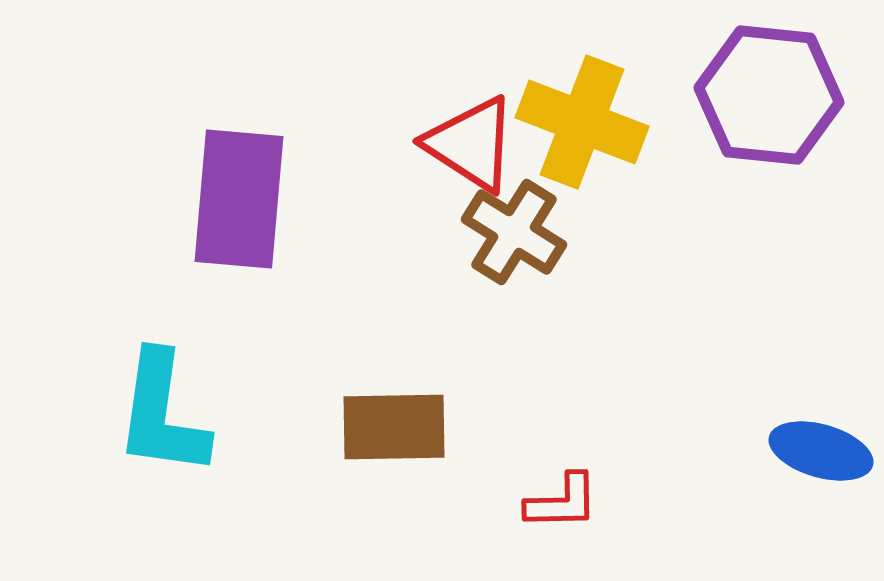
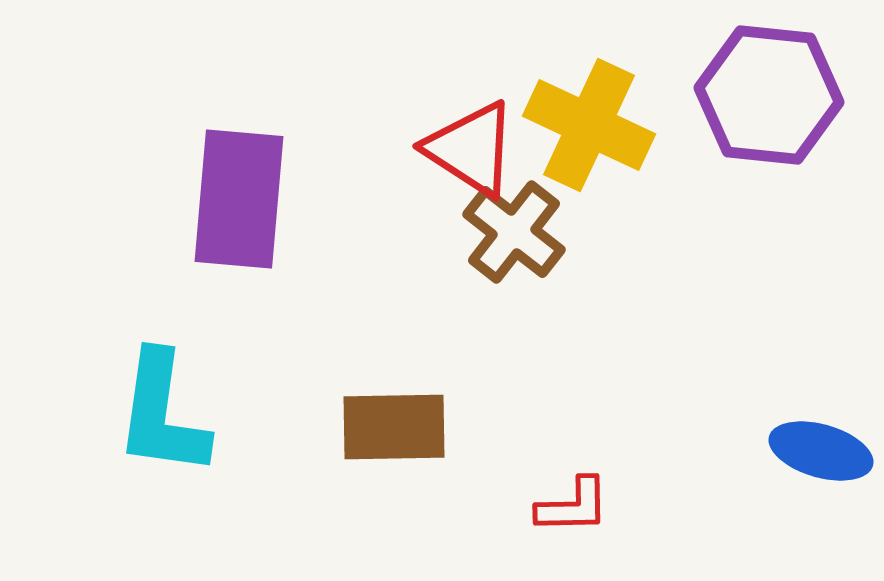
yellow cross: moved 7 px right, 3 px down; rotated 4 degrees clockwise
red triangle: moved 5 px down
brown cross: rotated 6 degrees clockwise
red L-shape: moved 11 px right, 4 px down
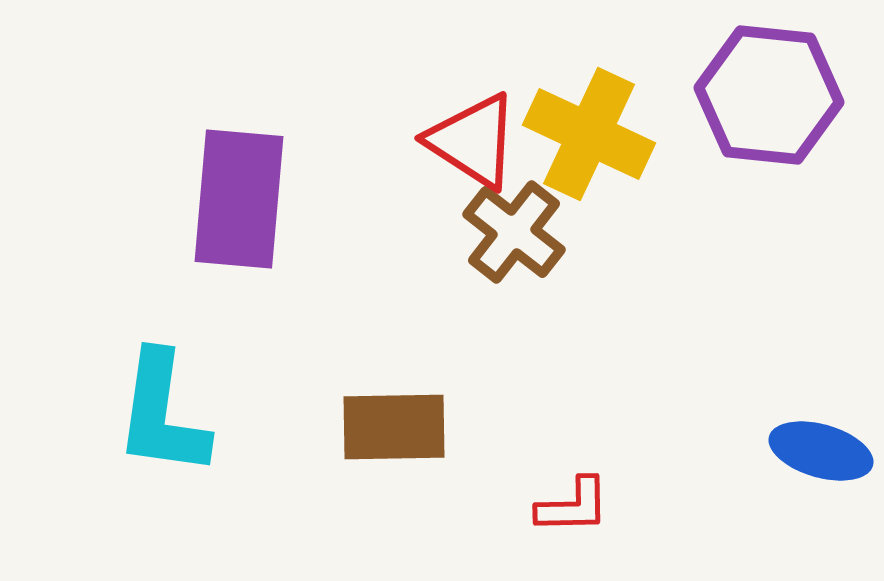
yellow cross: moved 9 px down
red triangle: moved 2 px right, 8 px up
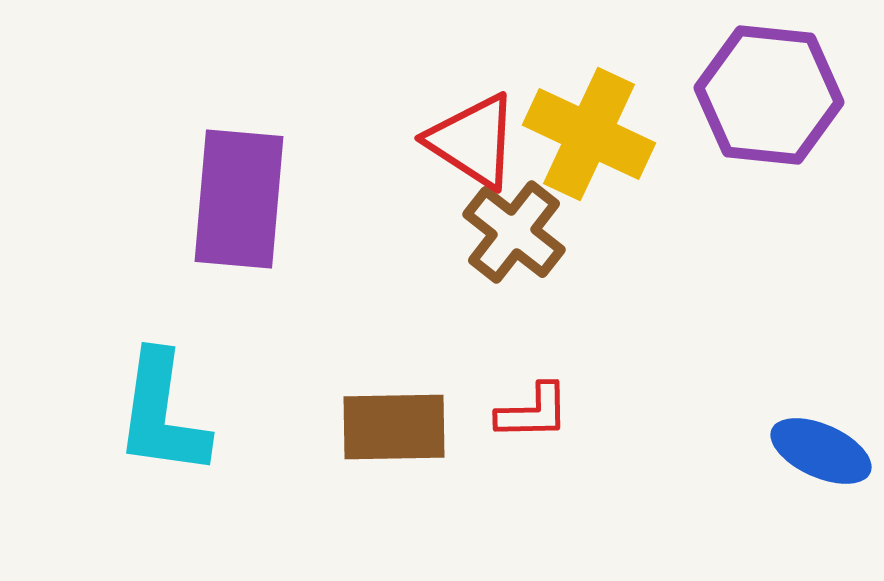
blue ellipse: rotated 8 degrees clockwise
red L-shape: moved 40 px left, 94 px up
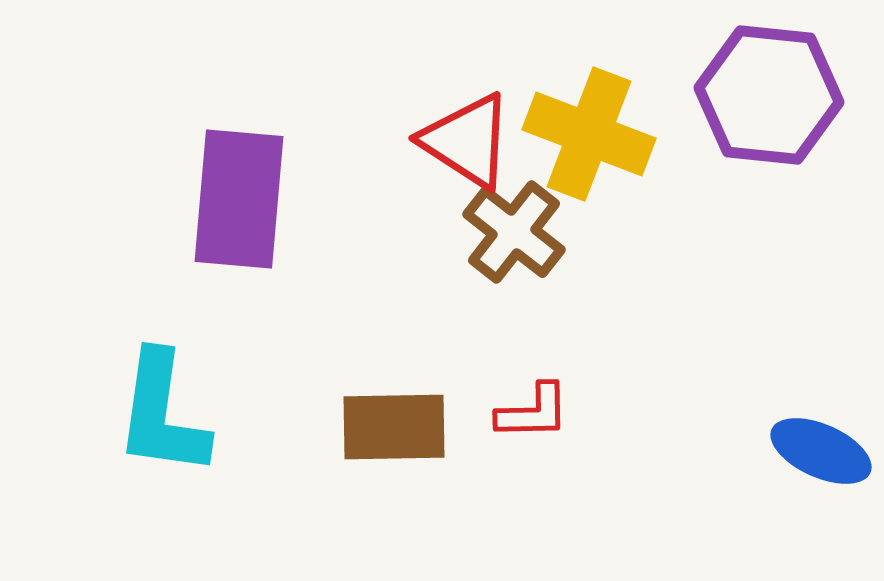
yellow cross: rotated 4 degrees counterclockwise
red triangle: moved 6 px left
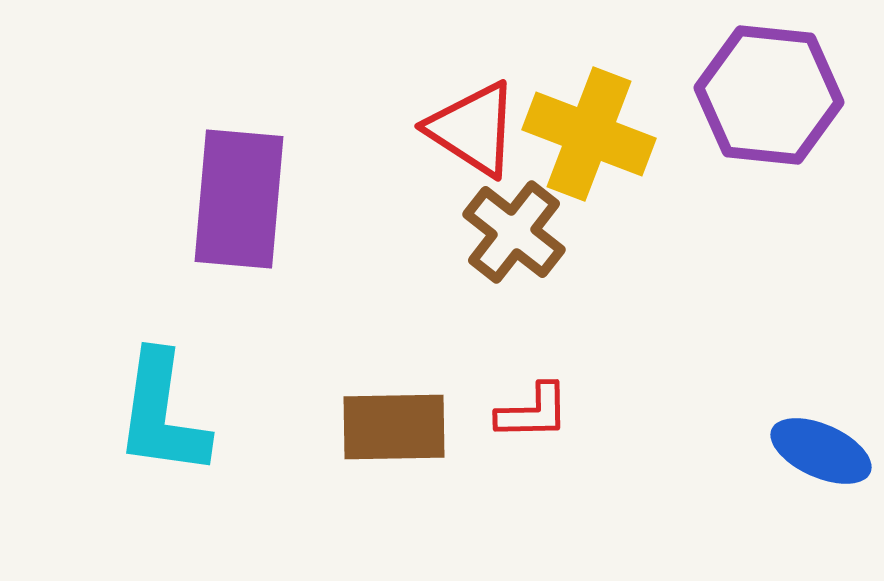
red triangle: moved 6 px right, 12 px up
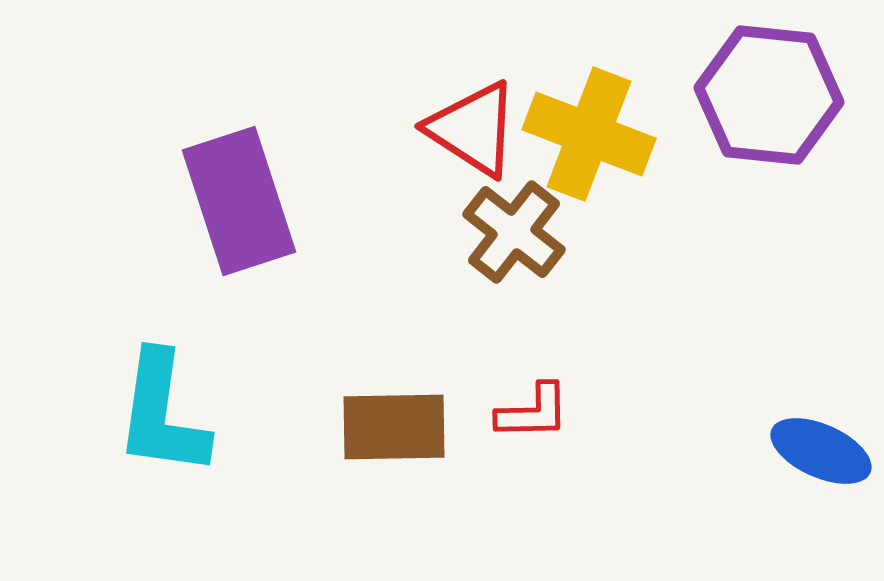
purple rectangle: moved 2 px down; rotated 23 degrees counterclockwise
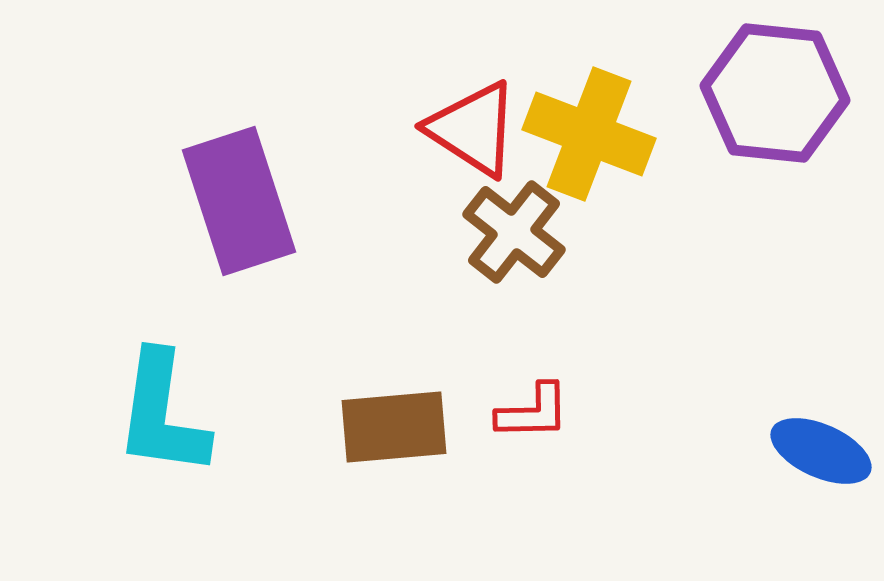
purple hexagon: moved 6 px right, 2 px up
brown rectangle: rotated 4 degrees counterclockwise
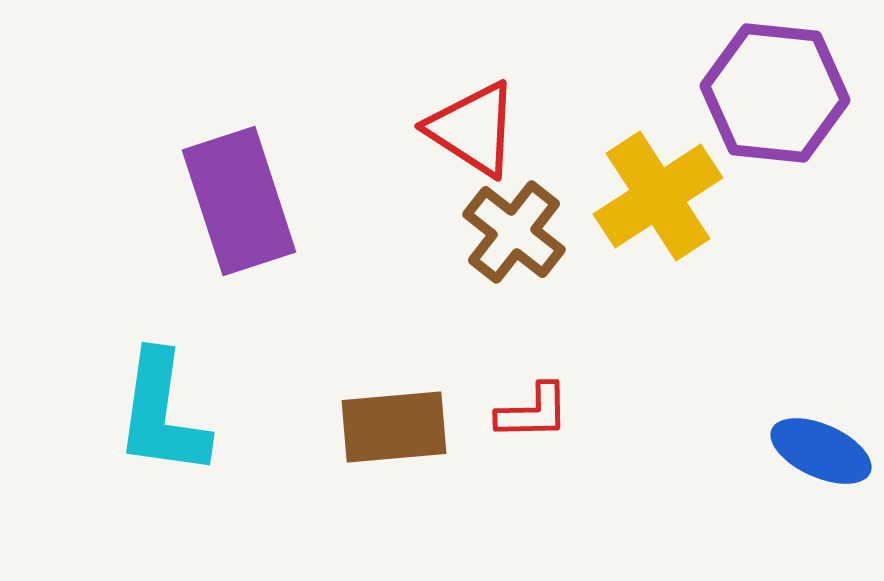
yellow cross: moved 69 px right, 62 px down; rotated 36 degrees clockwise
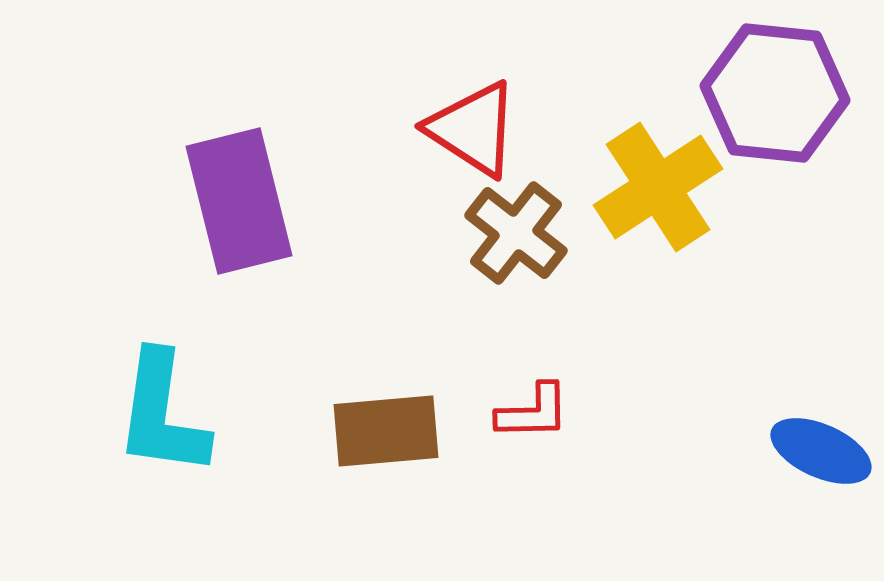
yellow cross: moved 9 px up
purple rectangle: rotated 4 degrees clockwise
brown cross: moved 2 px right, 1 px down
brown rectangle: moved 8 px left, 4 px down
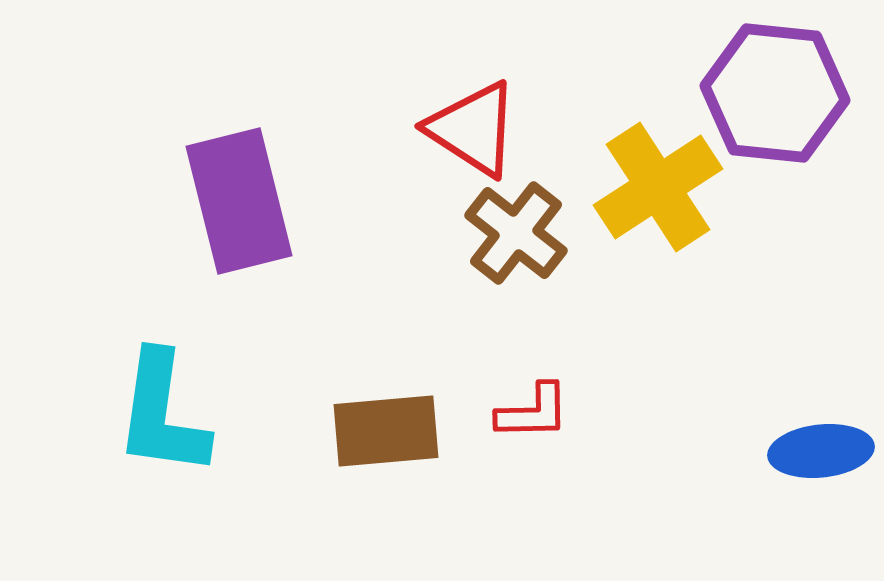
blue ellipse: rotated 30 degrees counterclockwise
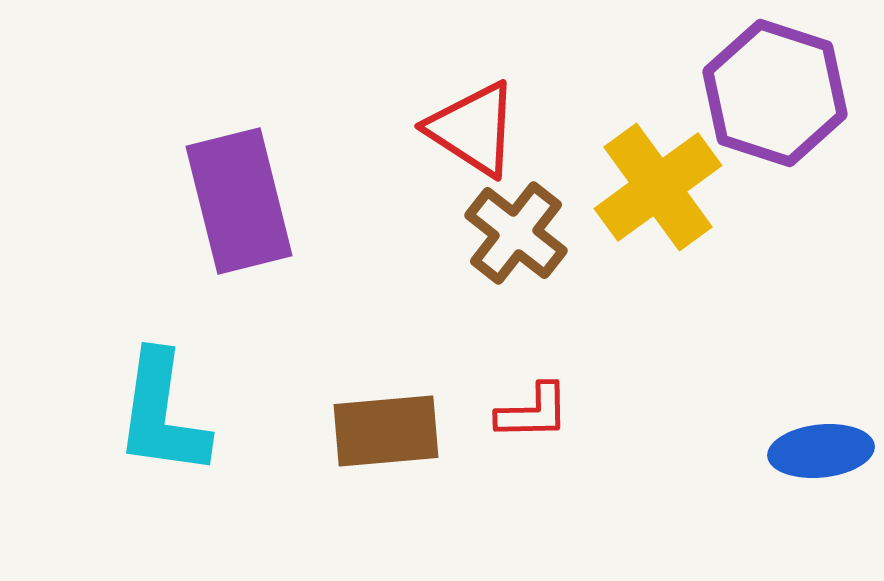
purple hexagon: rotated 12 degrees clockwise
yellow cross: rotated 3 degrees counterclockwise
